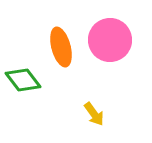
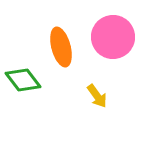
pink circle: moved 3 px right, 3 px up
yellow arrow: moved 3 px right, 18 px up
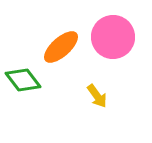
orange ellipse: rotated 63 degrees clockwise
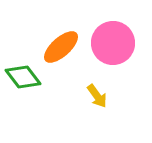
pink circle: moved 6 px down
green diamond: moved 3 px up
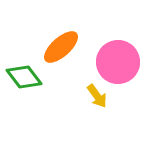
pink circle: moved 5 px right, 19 px down
green diamond: moved 1 px right
